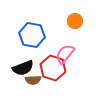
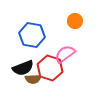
pink semicircle: rotated 15 degrees clockwise
red hexagon: moved 3 px left
brown semicircle: moved 1 px up
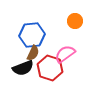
blue hexagon: rotated 15 degrees counterclockwise
brown semicircle: moved 26 px up; rotated 63 degrees counterclockwise
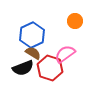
blue hexagon: rotated 20 degrees counterclockwise
brown semicircle: rotated 84 degrees counterclockwise
